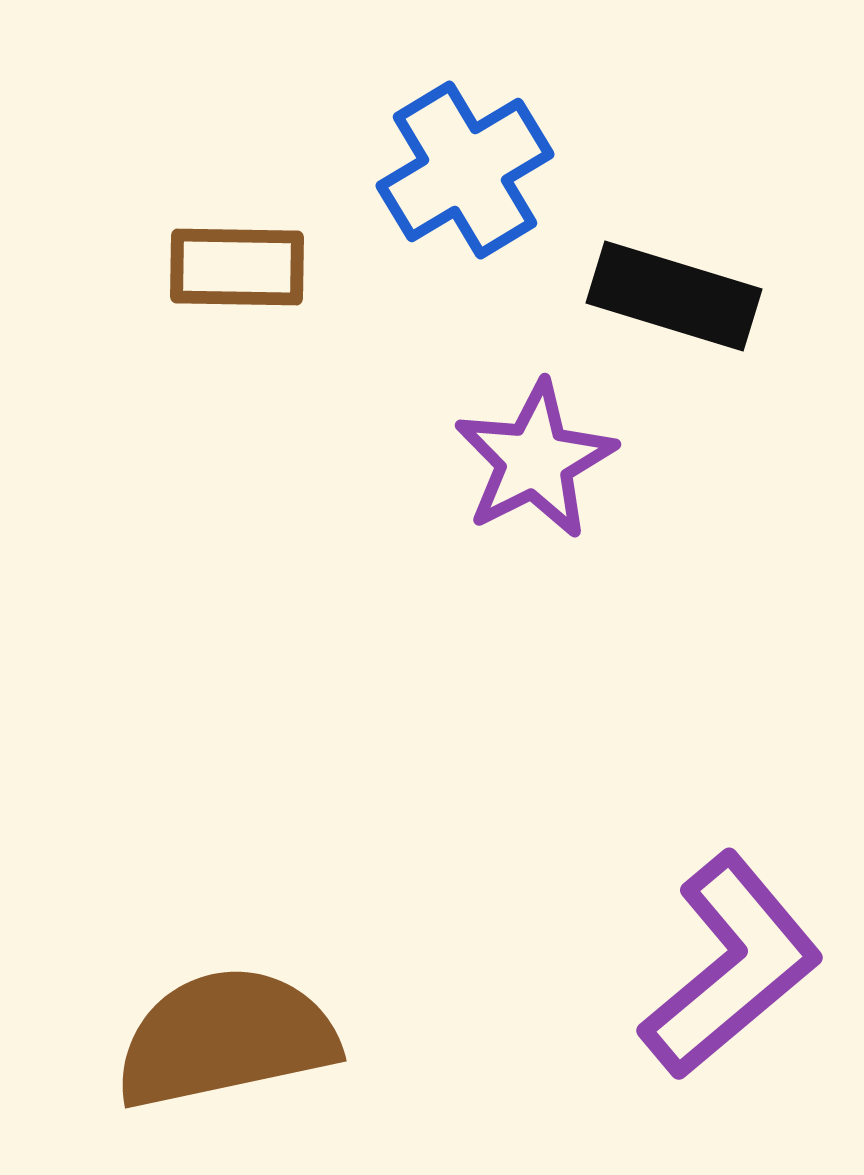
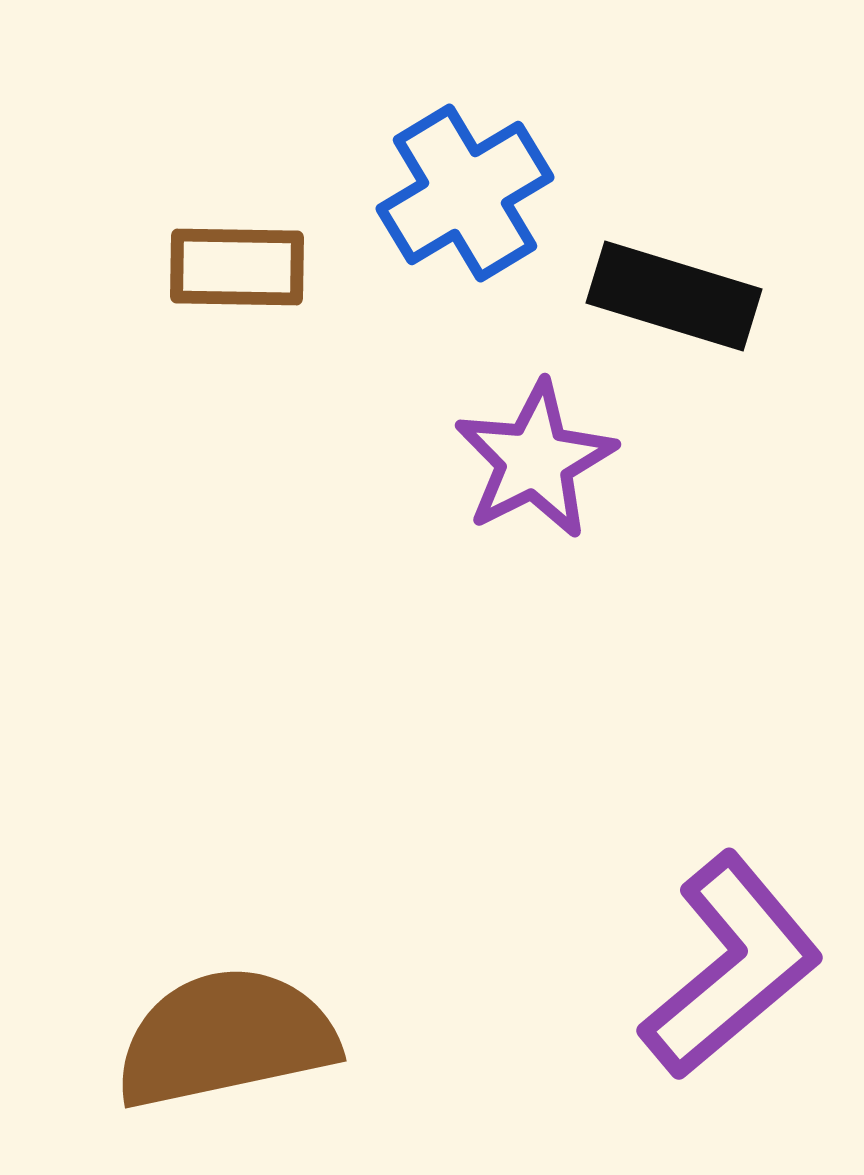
blue cross: moved 23 px down
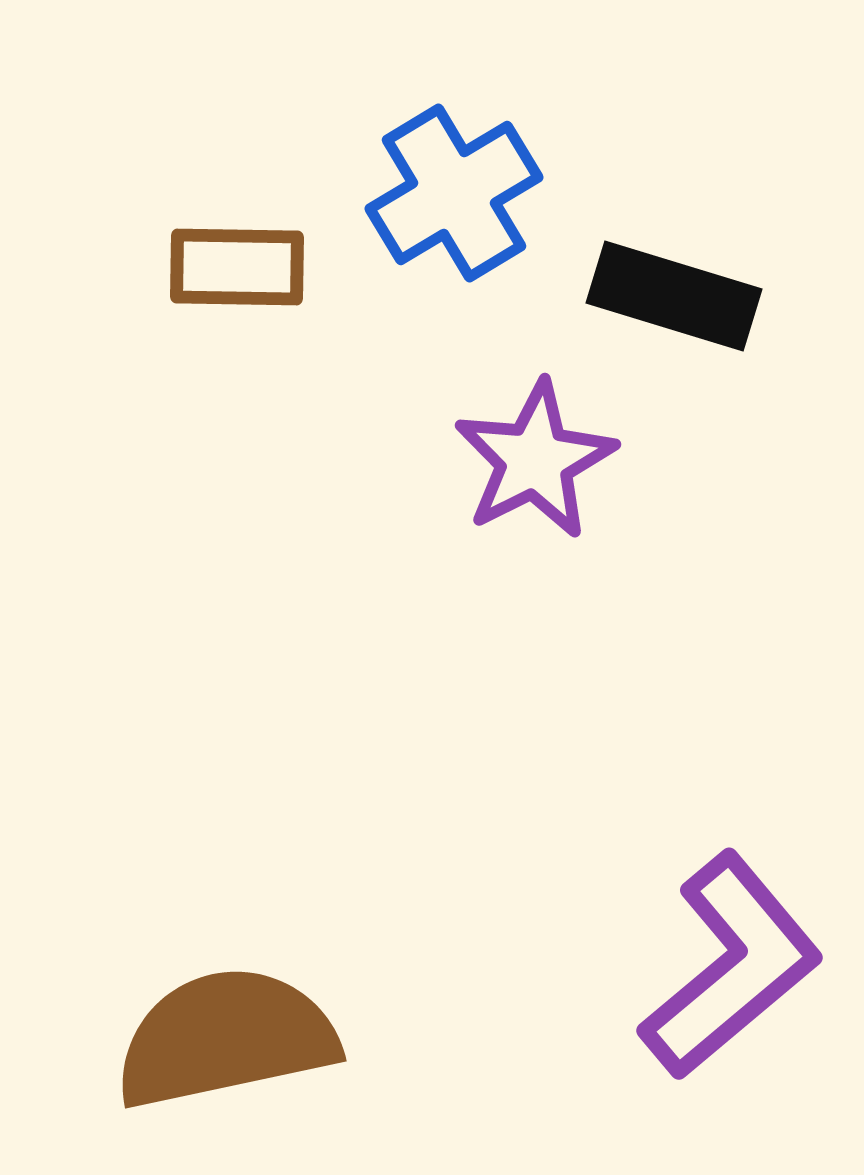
blue cross: moved 11 px left
